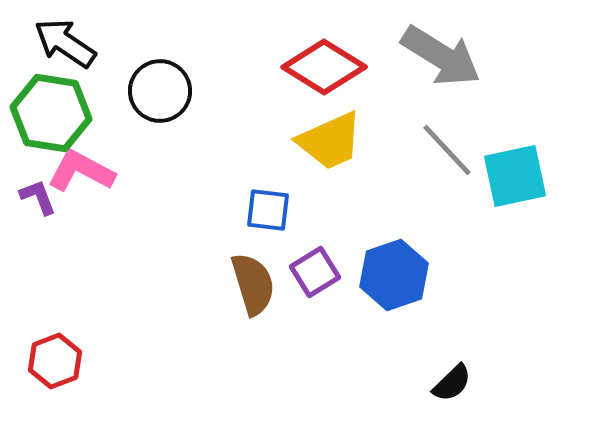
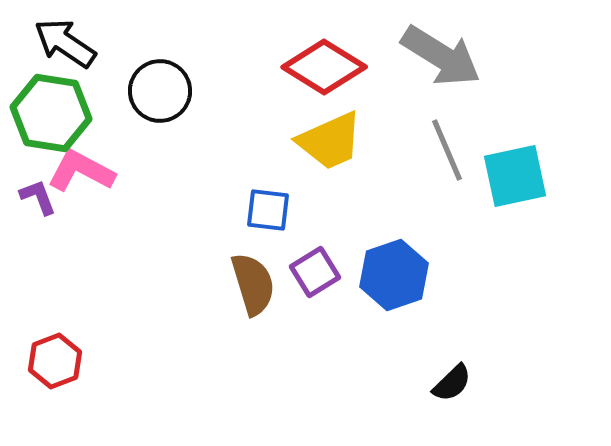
gray line: rotated 20 degrees clockwise
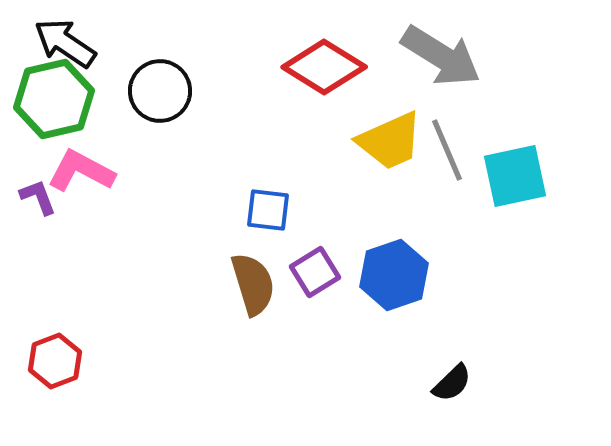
green hexagon: moved 3 px right, 14 px up; rotated 22 degrees counterclockwise
yellow trapezoid: moved 60 px right
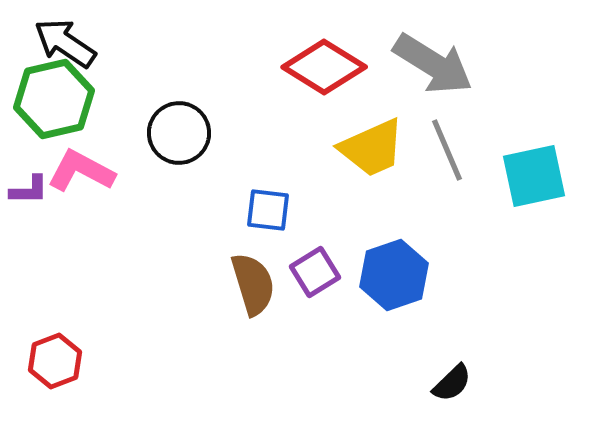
gray arrow: moved 8 px left, 8 px down
black circle: moved 19 px right, 42 px down
yellow trapezoid: moved 18 px left, 7 px down
cyan square: moved 19 px right
purple L-shape: moved 9 px left, 7 px up; rotated 111 degrees clockwise
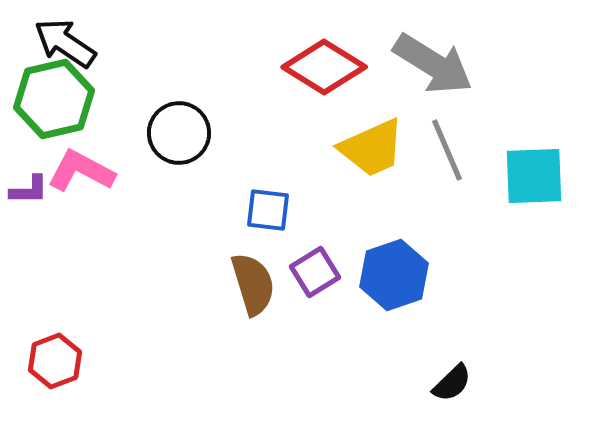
cyan square: rotated 10 degrees clockwise
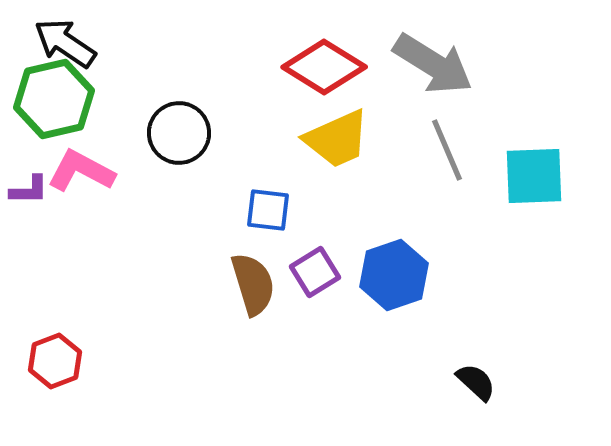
yellow trapezoid: moved 35 px left, 9 px up
black semicircle: moved 24 px right, 1 px up; rotated 93 degrees counterclockwise
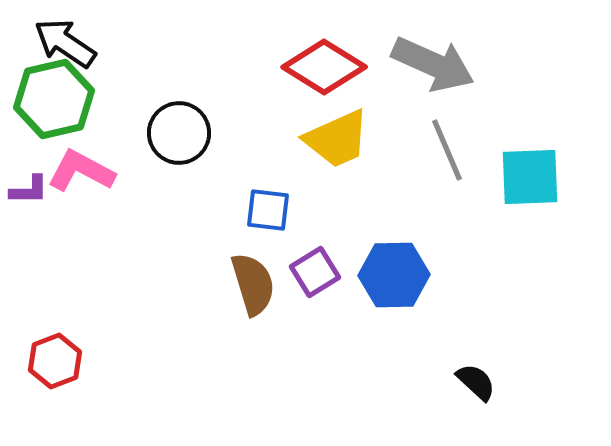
gray arrow: rotated 8 degrees counterclockwise
cyan square: moved 4 px left, 1 px down
blue hexagon: rotated 18 degrees clockwise
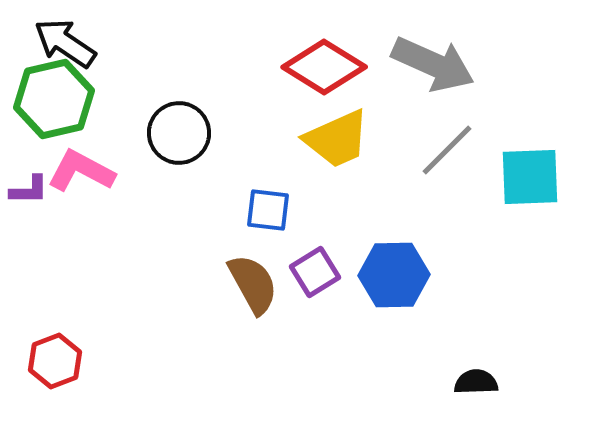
gray line: rotated 68 degrees clockwise
brown semicircle: rotated 12 degrees counterclockwise
black semicircle: rotated 45 degrees counterclockwise
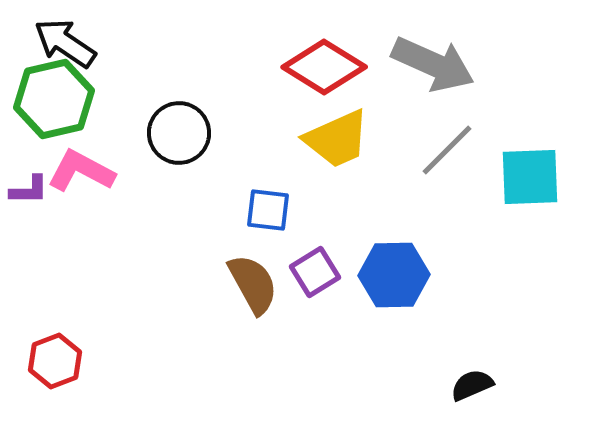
black semicircle: moved 4 px left, 3 px down; rotated 21 degrees counterclockwise
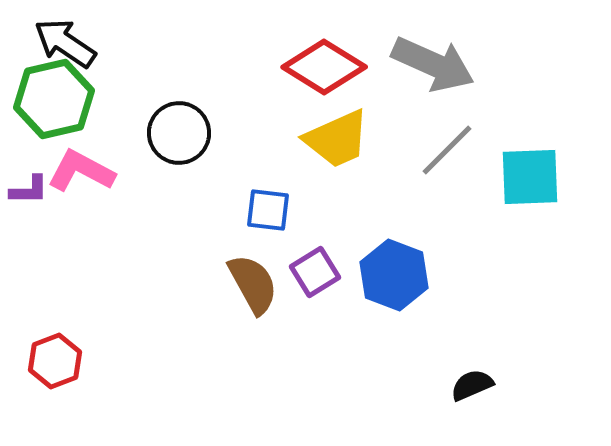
blue hexagon: rotated 22 degrees clockwise
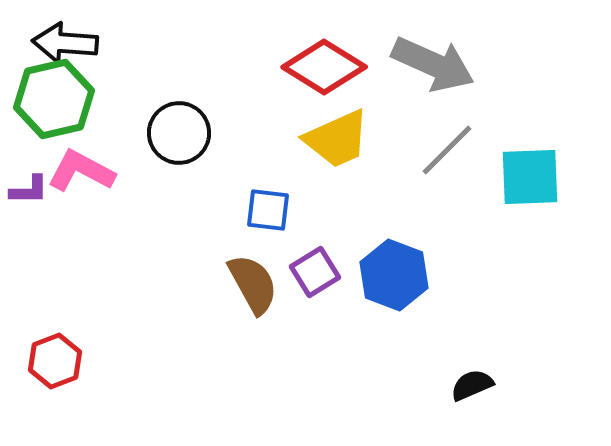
black arrow: rotated 30 degrees counterclockwise
